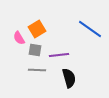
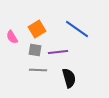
blue line: moved 13 px left
pink semicircle: moved 7 px left, 1 px up
purple line: moved 1 px left, 3 px up
gray line: moved 1 px right
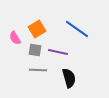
pink semicircle: moved 3 px right, 1 px down
purple line: rotated 18 degrees clockwise
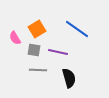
gray square: moved 1 px left
